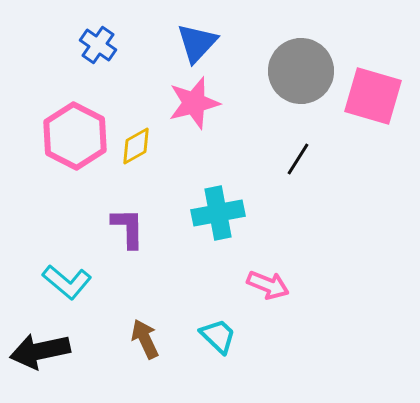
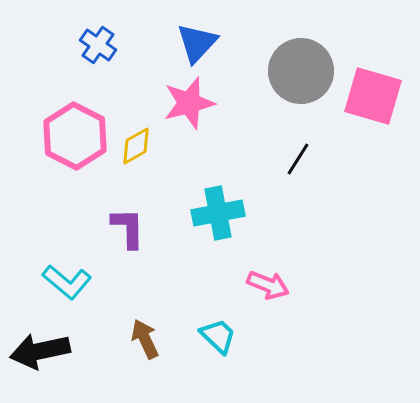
pink star: moved 5 px left
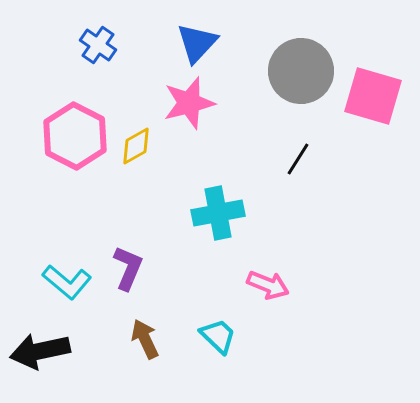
purple L-shape: moved 40 px down; rotated 24 degrees clockwise
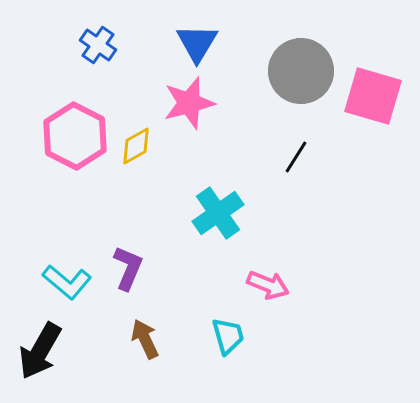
blue triangle: rotated 12 degrees counterclockwise
black line: moved 2 px left, 2 px up
cyan cross: rotated 24 degrees counterclockwise
cyan trapezoid: moved 10 px right; rotated 30 degrees clockwise
black arrow: rotated 48 degrees counterclockwise
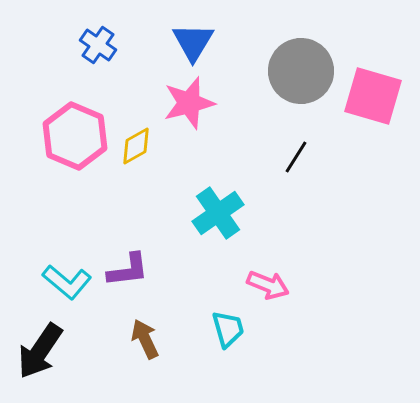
blue triangle: moved 4 px left, 1 px up
pink hexagon: rotated 4 degrees counterclockwise
purple L-shape: moved 2 px down; rotated 60 degrees clockwise
cyan trapezoid: moved 7 px up
black arrow: rotated 4 degrees clockwise
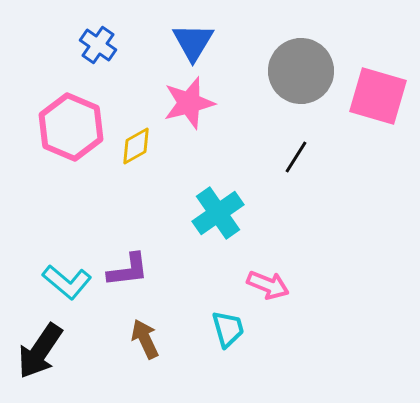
pink square: moved 5 px right
pink hexagon: moved 4 px left, 9 px up
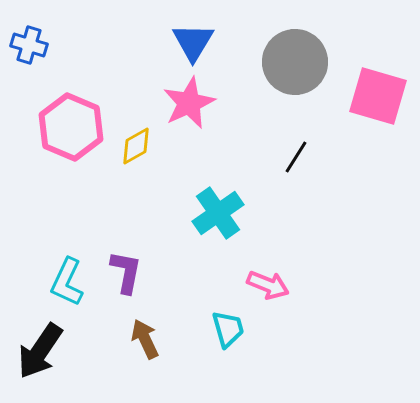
blue cross: moved 69 px left; rotated 18 degrees counterclockwise
gray circle: moved 6 px left, 9 px up
pink star: rotated 10 degrees counterclockwise
purple L-shape: moved 2 px left, 2 px down; rotated 72 degrees counterclockwise
cyan L-shape: rotated 75 degrees clockwise
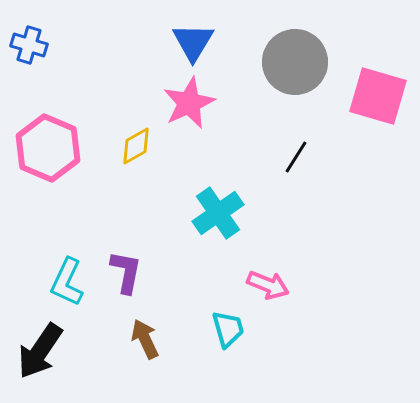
pink hexagon: moved 23 px left, 21 px down
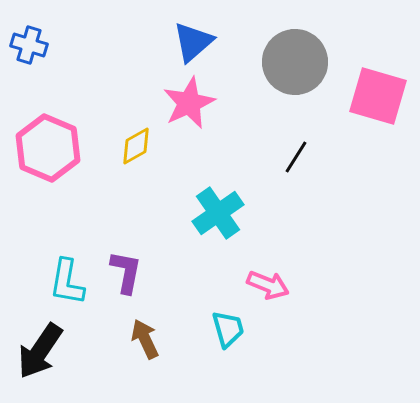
blue triangle: rotated 18 degrees clockwise
cyan L-shape: rotated 15 degrees counterclockwise
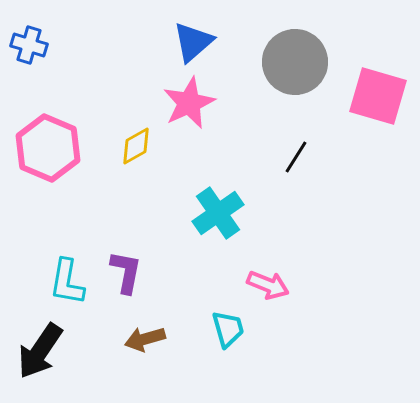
brown arrow: rotated 81 degrees counterclockwise
